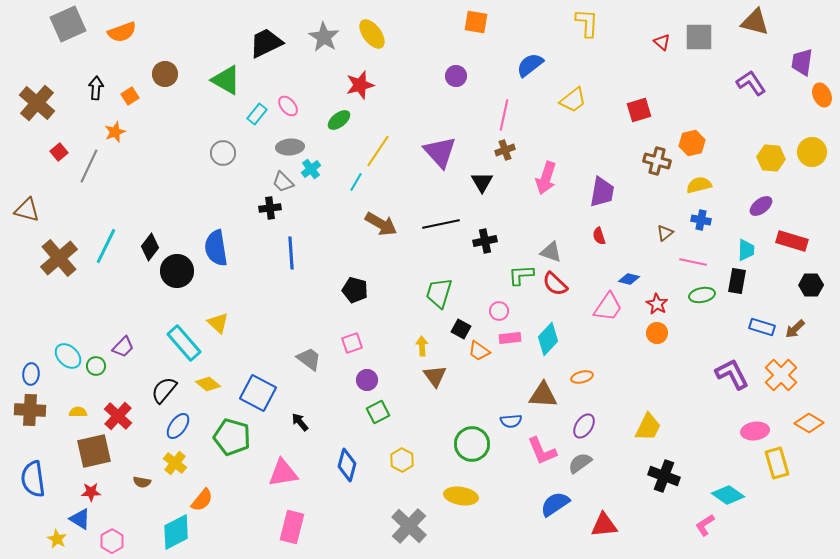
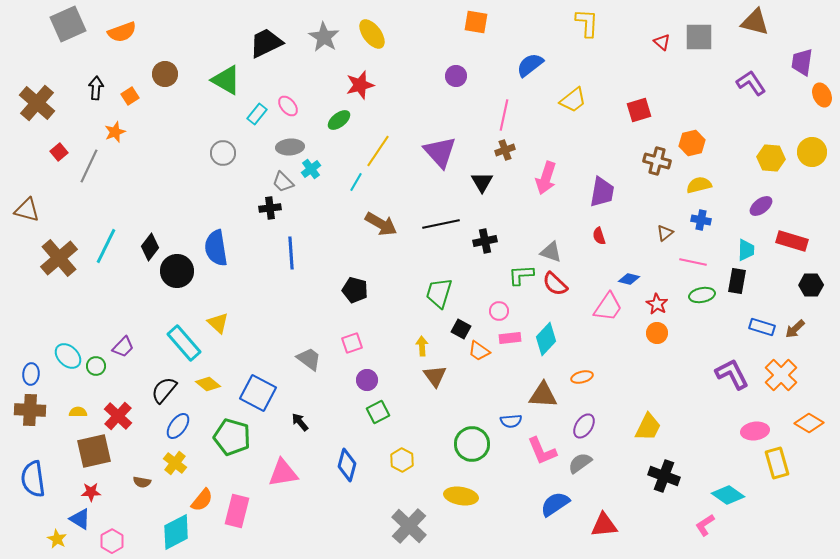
cyan diamond at (548, 339): moved 2 px left
pink rectangle at (292, 527): moved 55 px left, 16 px up
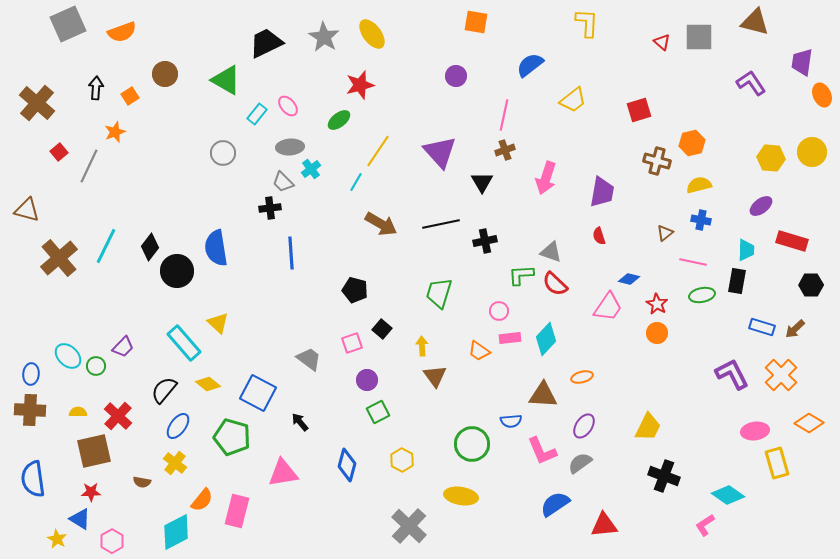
black square at (461, 329): moved 79 px left; rotated 12 degrees clockwise
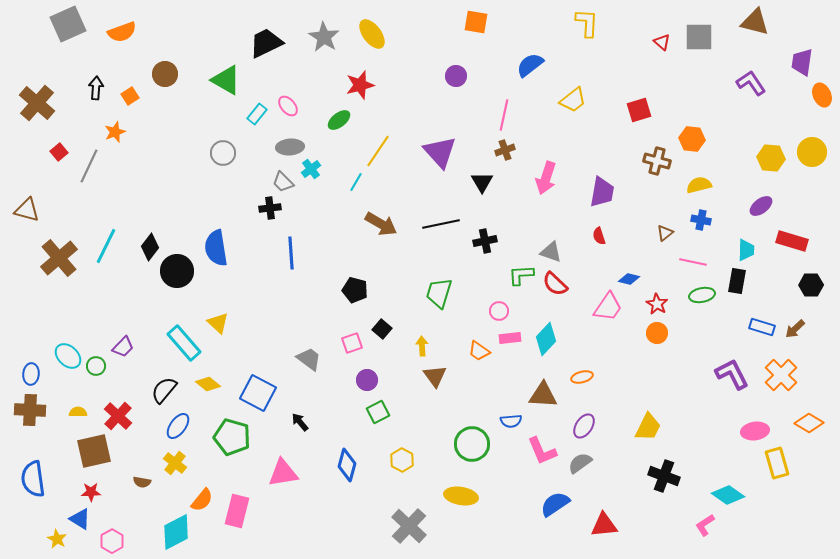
orange hexagon at (692, 143): moved 4 px up; rotated 20 degrees clockwise
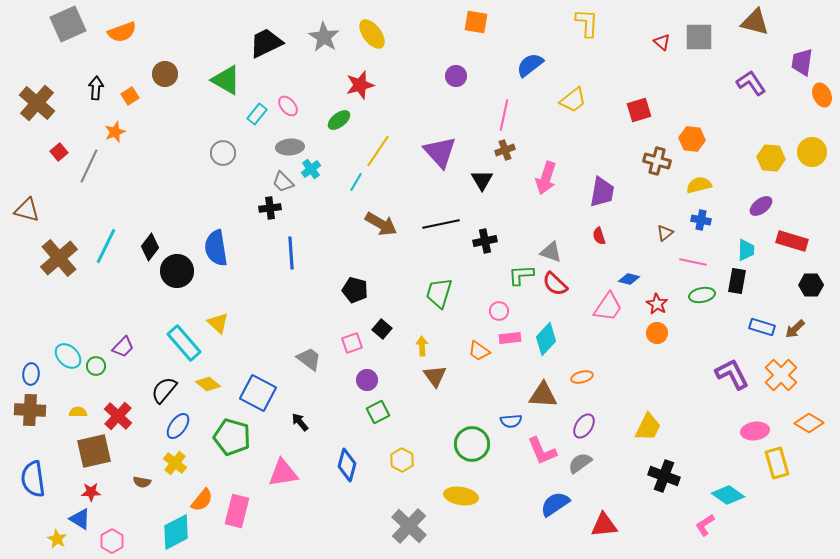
black triangle at (482, 182): moved 2 px up
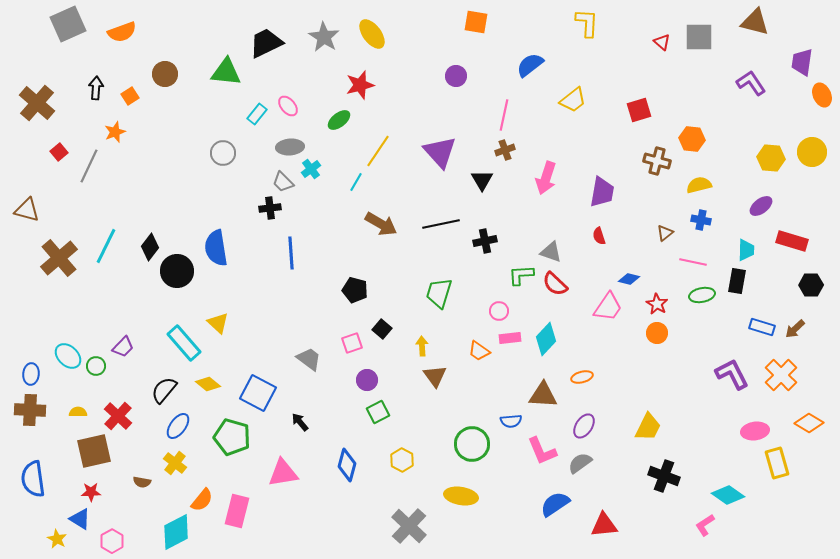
green triangle at (226, 80): moved 8 px up; rotated 24 degrees counterclockwise
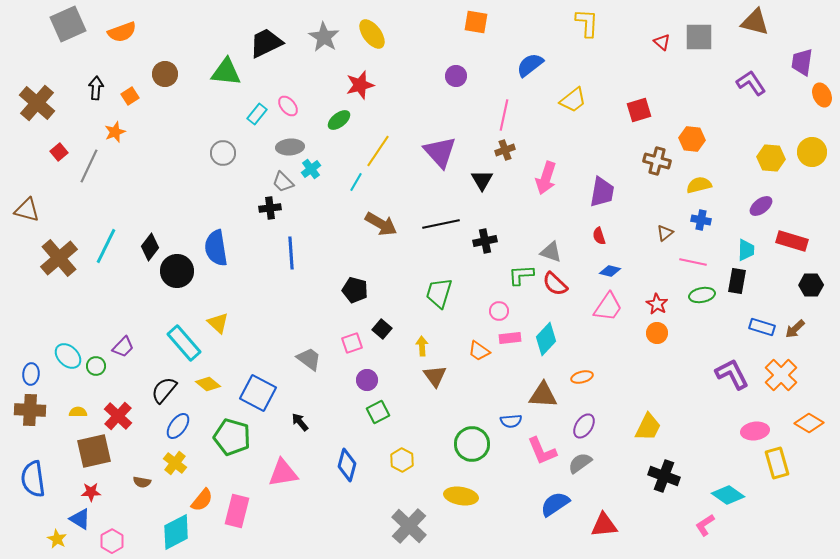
blue diamond at (629, 279): moved 19 px left, 8 px up
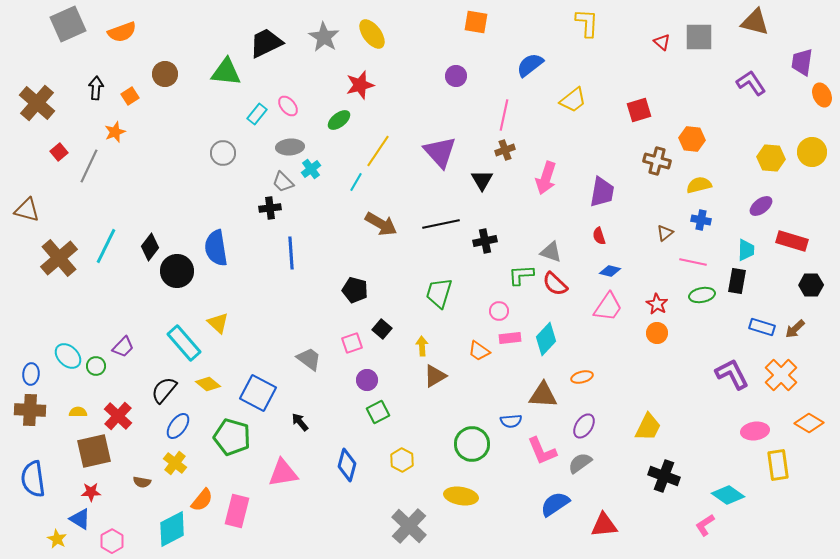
brown triangle at (435, 376): rotated 35 degrees clockwise
yellow rectangle at (777, 463): moved 1 px right, 2 px down; rotated 8 degrees clockwise
cyan diamond at (176, 532): moved 4 px left, 3 px up
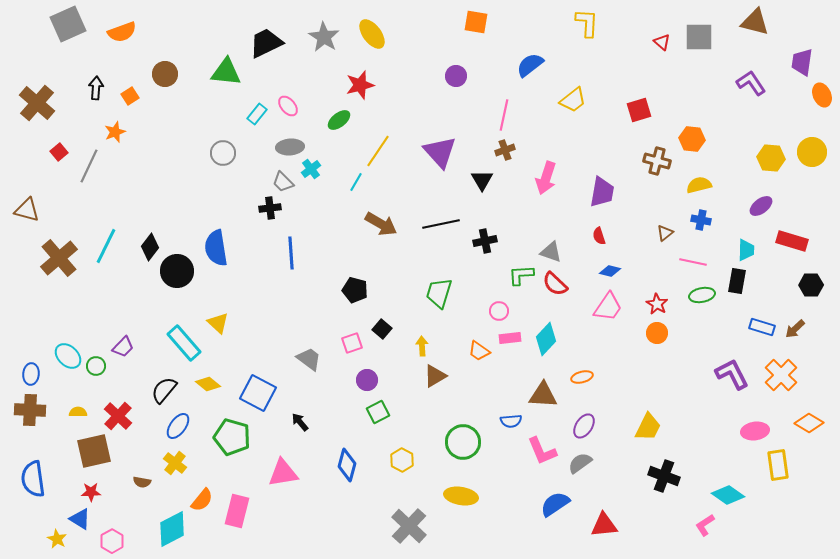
green circle at (472, 444): moved 9 px left, 2 px up
